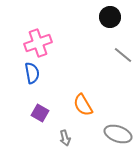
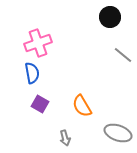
orange semicircle: moved 1 px left, 1 px down
purple square: moved 9 px up
gray ellipse: moved 1 px up
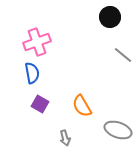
pink cross: moved 1 px left, 1 px up
gray ellipse: moved 3 px up
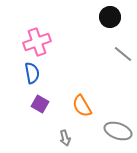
gray line: moved 1 px up
gray ellipse: moved 1 px down
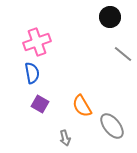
gray ellipse: moved 6 px left, 5 px up; rotated 32 degrees clockwise
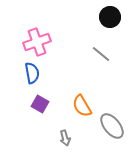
gray line: moved 22 px left
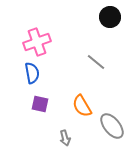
gray line: moved 5 px left, 8 px down
purple square: rotated 18 degrees counterclockwise
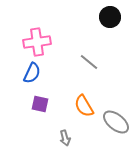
pink cross: rotated 12 degrees clockwise
gray line: moved 7 px left
blue semicircle: rotated 35 degrees clockwise
orange semicircle: moved 2 px right
gray ellipse: moved 4 px right, 4 px up; rotated 12 degrees counterclockwise
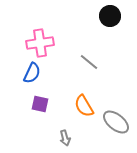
black circle: moved 1 px up
pink cross: moved 3 px right, 1 px down
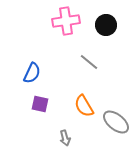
black circle: moved 4 px left, 9 px down
pink cross: moved 26 px right, 22 px up
